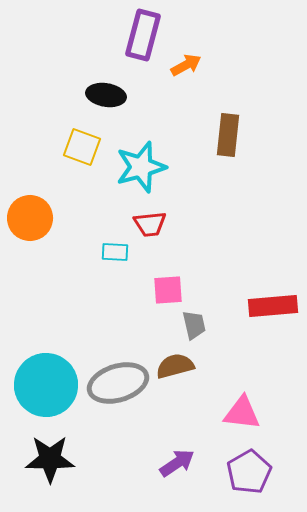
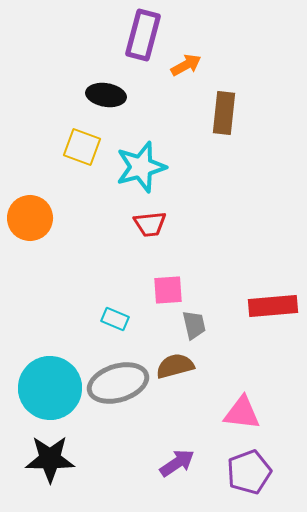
brown rectangle: moved 4 px left, 22 px up
cyan rectangle: moved 67 px down; rotated 20 degrees clockwise
cyan circle: moved 4 px right, 3 px down
purple pentagon: rotated 9 degrees clockwise
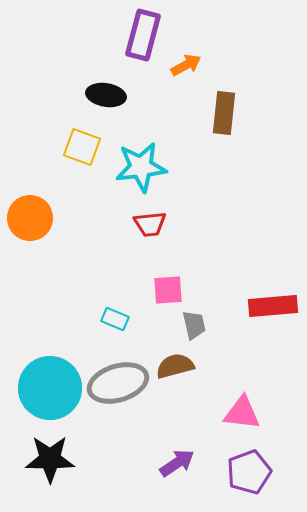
cyan star: rotated 9 degrees clockwise
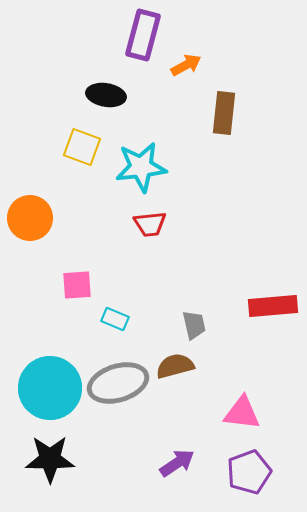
pink square: moved 91 px left, 5 px up
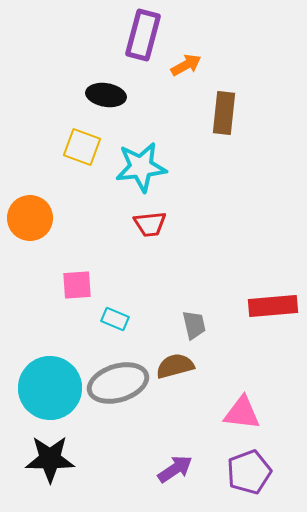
purple arrow: moved 2 px left, 6 px down
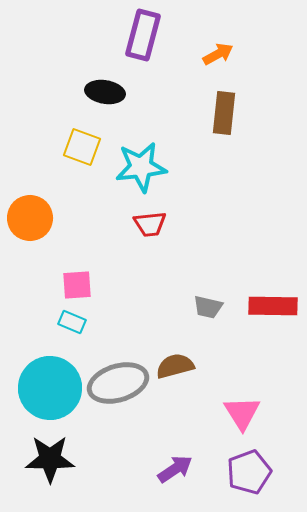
orange arrow: moved 32 px right, 11 px up
black ellipse: moved 1 px left, 3 px up
red rectangle: rotated 6 degrees clockwise
cyan rectangle: moved 43 px left, 3 px down
gray trapezoid: moved 14 px right, 18 px up; rotated 116 degrees clockwise
pink triangle: rotated 51 degrees clockwise
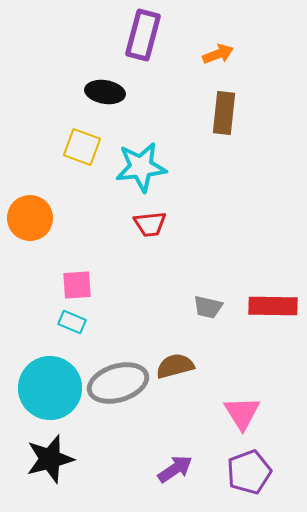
orange arrow: rotated 8 degrees clockwise
black star: rotated 15 degrees counterclockwise
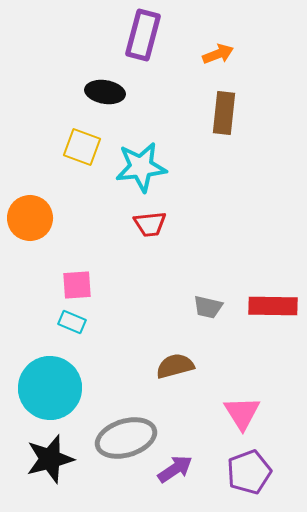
gray ellipse: moved 8 px right, 55 px down
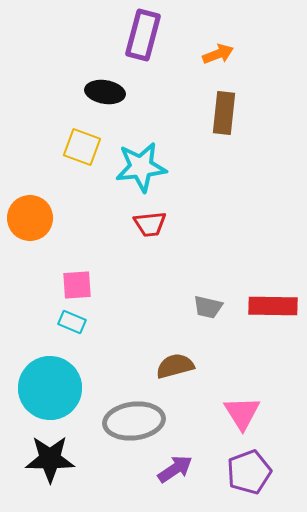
gray ellipse: moved 8 px right, 17 px up; rotated 10 degrees clockwise
black star: rotated 15 degrees clockwise
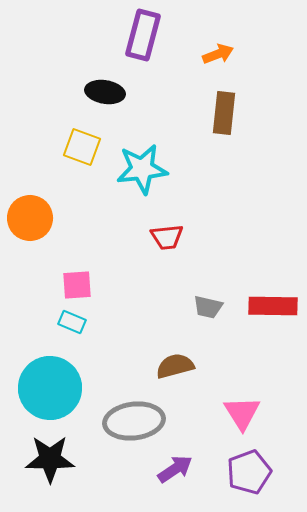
cyan star: moved 1 px right, 2 px down
red trapezoid: moved 17 px right, 13 px down
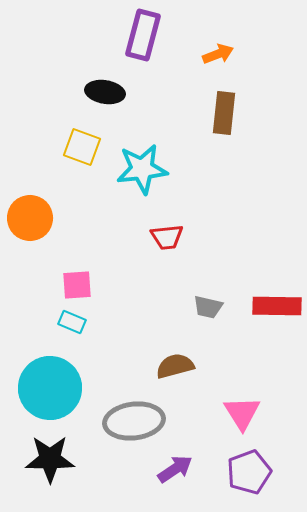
red rectangle: moved 4 px right
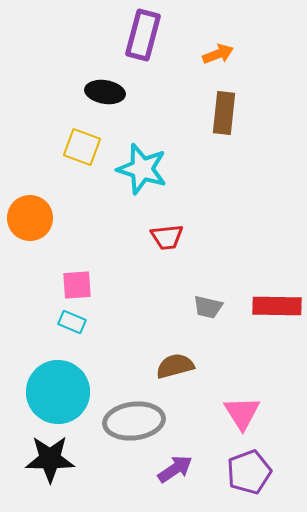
cyan star: rotated 24 degrees clockwise
cyan circle: moved 8 px right, 4 px down
